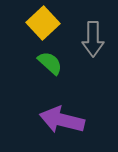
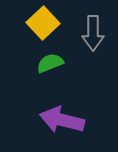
gray arrow: moved 6 px up
green semicircle: rotated 64 degrees counterclockwise
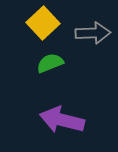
gray arrow: rotated 92 degrees counterclockwise
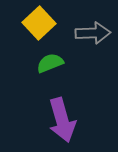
yellow square: moved 4 px left
purple arrow: rotated 120 degrees counterclockwise
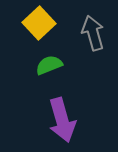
gray arrow: rotated 104 degrees counterclockwise
green semicircle: moved 1 px left, 2 px down
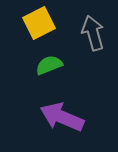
yellow square: rotated 16 degrees clockwise
purple arrow: moved 3 px up; rotated 129 degrees clockwise
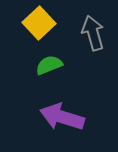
yellow square: rotated 16 degrees counterclockwise
purple arrow: rotated 6 degrees counterclockwise
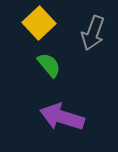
gray arrow: rotated 144 degrees counterclockwise
green semicircle: rotated 72 degrees clockwise
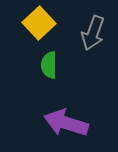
green semicircle: rotated 140 degrees counterclockwise
purple arrow: moved 4 px right, 6 px down
